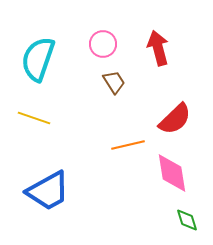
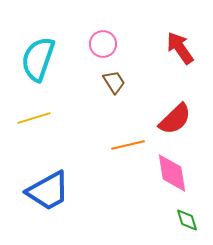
red arrow: moved 22 px right; rotated 20 degrees counterclockwise
yellow line: rotated 36 degrees counterclockwise
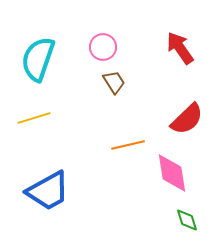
pink circle: moved 3 px down
red semicircle: moved 12 px right
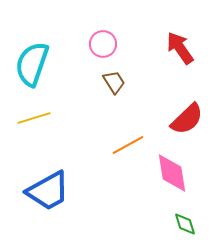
pink circle: moved 3 px up
cyan semicircle: moved 6 px left, 5 px down
orange line: rotated 16 degrees counterclockwise
green diamond: moved 2 px left, 4 px down
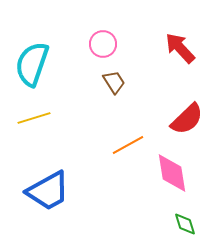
red arrow: rotated 8 degrees counterclockwise
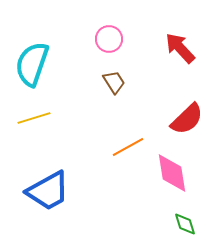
pink circle: moved 6 px right, 5 px up
orange line: moved 2 px down
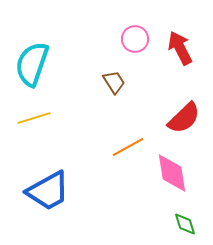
pink circle: moved 26 px right
red arrow: rotated 16 degrees clockwise
red semicircle: moved 3 px left, 1 px up
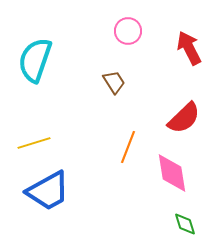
pink circle: moved 7 px left, 8 px up
red arrow: moved 9 px right
cyan semicircle: moved 3 px right, 4 px up
yellow line: moved 25 px down
orange line: rotated 40 degrees counterclockwise
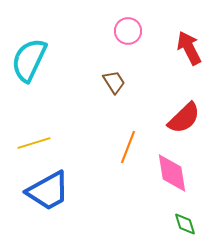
cyan semicircle: moved 6 px left; rotated 6 degrees clockwise
